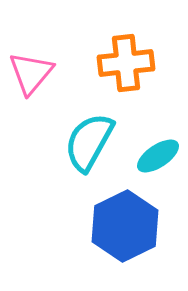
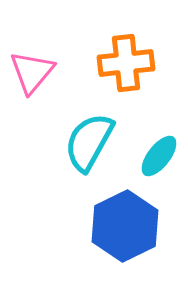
pink triangle: moved 1 px right, 1 px up
cyan ellipse: moved 1 px right; rotated 18 degrees counterclockwise
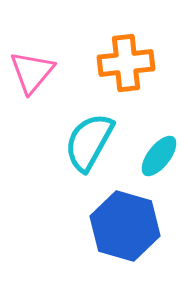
blue hexagon: rotated 18 degrees counterclockwise
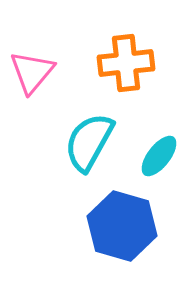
blue hexagon: moved 3 px left
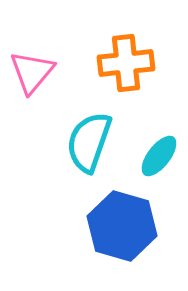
cyan semicircle: rotated 10 degrees counterclockwise
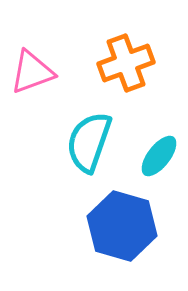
orange cross: rotated 14 degrees counterclockwise
pink triangle: rotated 30 degrees clockwise
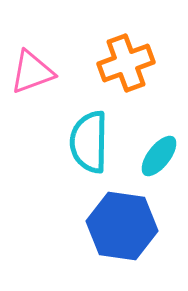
cyan semicircle: rotated 18 degrees counterclockwise
blue hexagon: rotated 8 degrees counterclockwise
